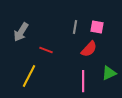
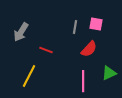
pink square: moved 1 px left, 3 px up
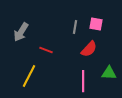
green triangle: rotated 28 degrees clockwise
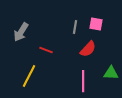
red semicircle: moved 1 px left
green triangle: moved 2 px right
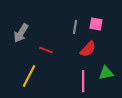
gray arrow: moved 1 px down
green triangle: moved 5 px left; rotated 14 degrees counterclockwise
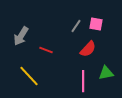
gray line: moved 1 px right, 1 px up; rotated 24 degrees clockwise
gray arrow: moved 3 px down
yellow line: rotated 70 degrees counterclockwise
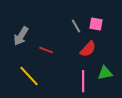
gray line: rotated 64 degrees counterclockwise
green triangle: moved 1 px left
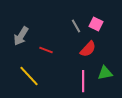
pink square: rotated 16 degrees clockwise
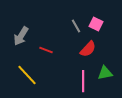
yellow line: moved 2 px left, 1 px up
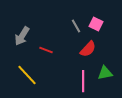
gray arrow: moved 1 px right
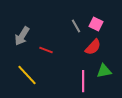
red semicircle: moved 5 px right, 2 px up
green triangle: moved 1 px left, 2 px up
